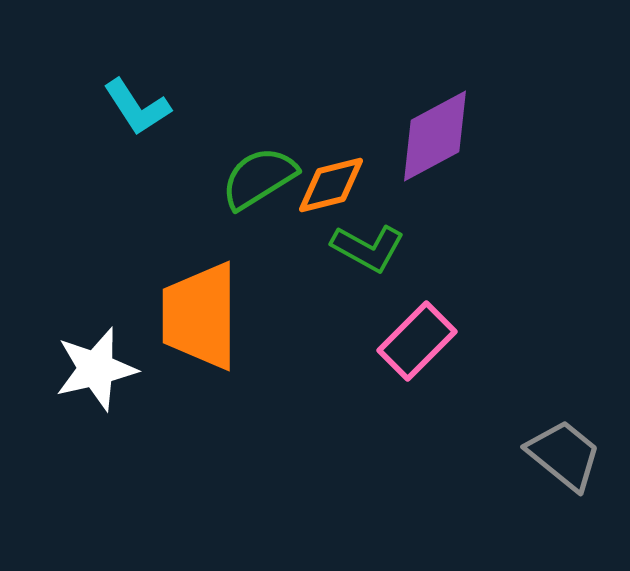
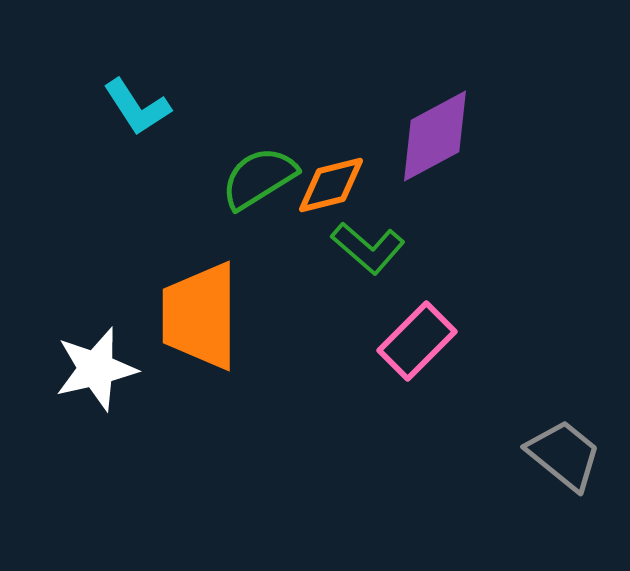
green L-shape: rotated 12 degrees clockwise
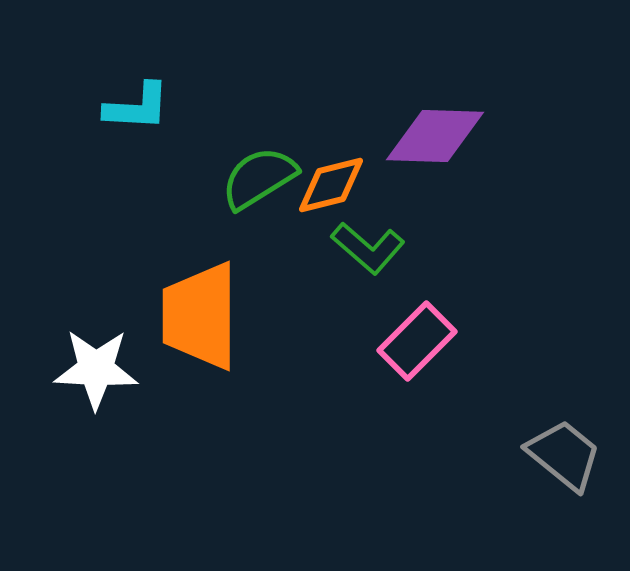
cyan L-shape: rotated 54 degrees counterclockwise
purple diamond: rotated 30 degrees clockwise
white star: rotated 16 degrees clockwise
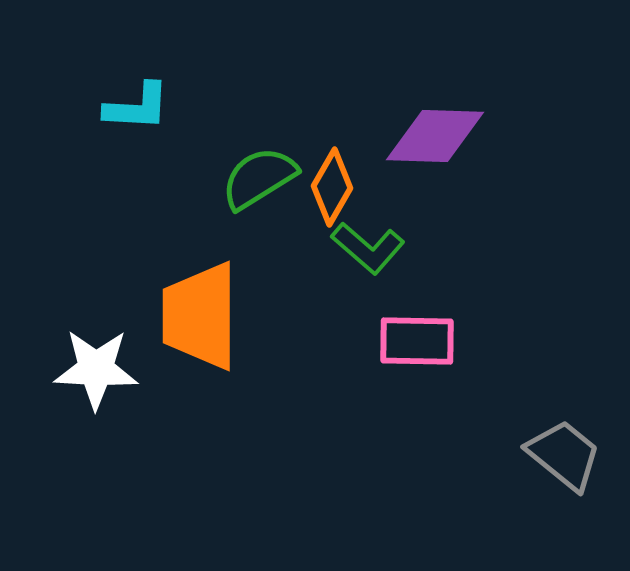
orange diamond: moved 1 px right, 2 px down; rotated 46 degrees counterclockwise
pink rectangle: rotated 46 degrees clockwise
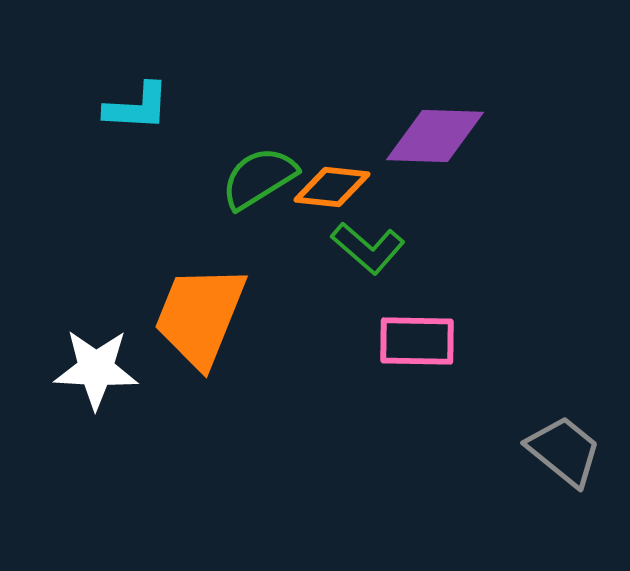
orange diamond: rotated 66 degrees clockwise
orange trapezoid: rotated 22 degrees clockwise
gray trapezoid: moved 4 px up
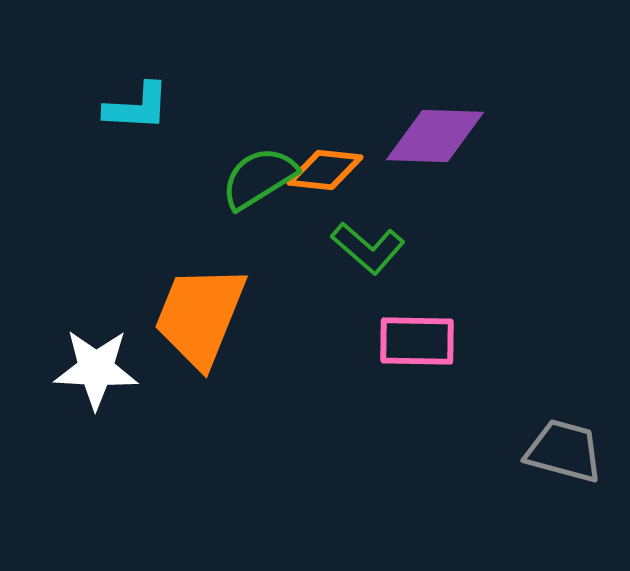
orange diamond: moved 7 px left, 17 px up
gray trapezoid: rotated 24 degrees counterclockwise
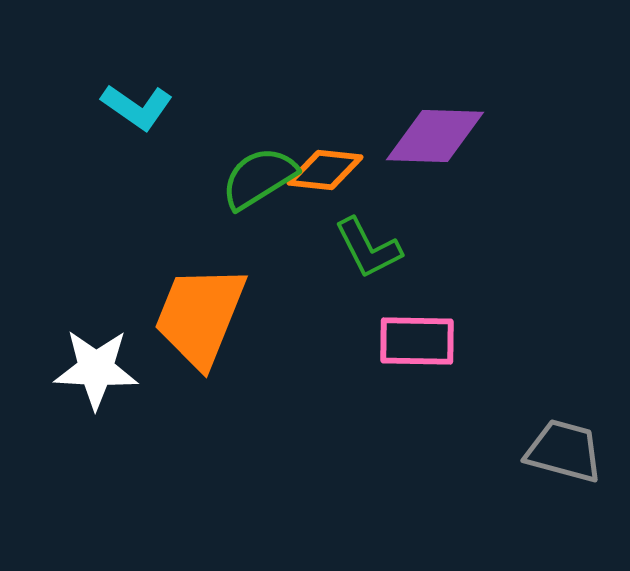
cyan L-shape: rotated 32 degrees clockwise
green L-shape: rotated 22 degrees clockwise
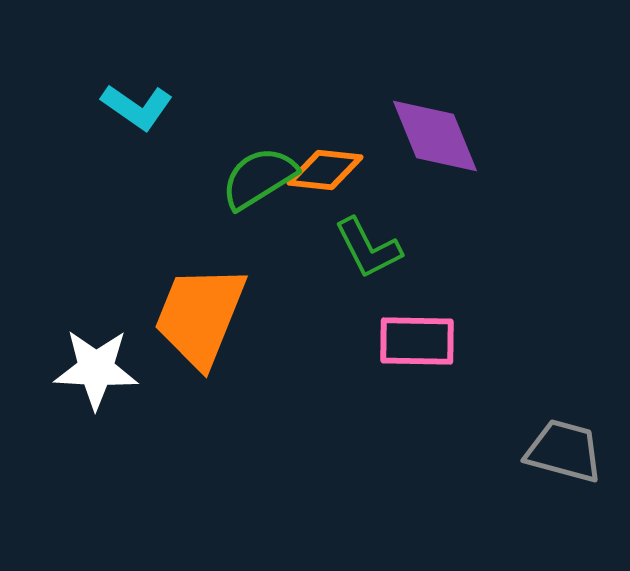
purple diamond: rotated 66 degrees clockwise
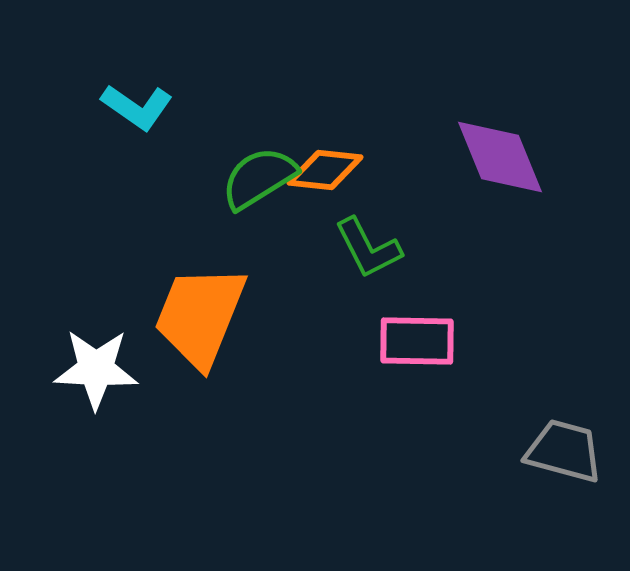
purple diamond: moved 65 px right, 21 px down
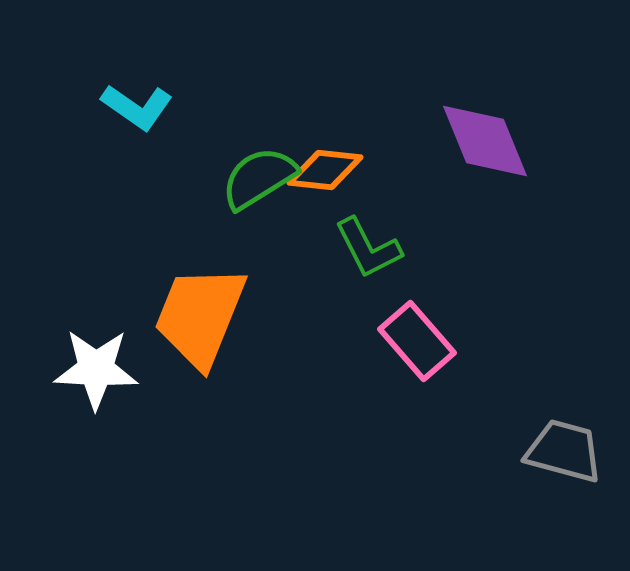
purple diamond: moved 15 px left, 16 px up
pink rectangle: rotated 48 degrees clockwise
